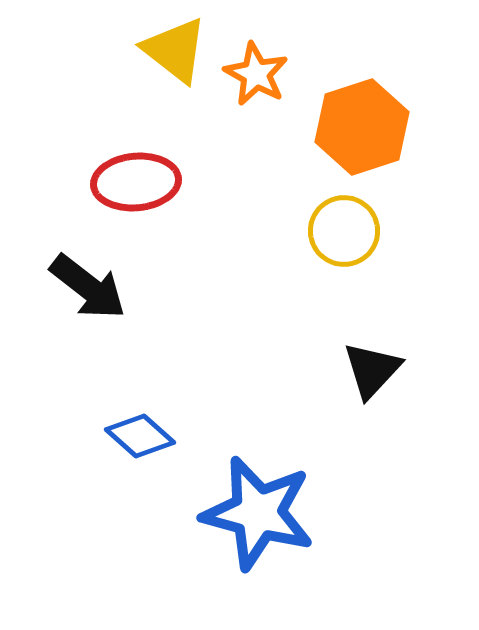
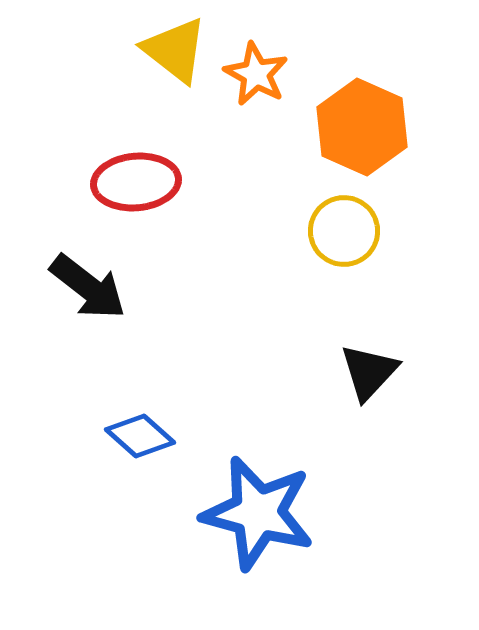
orange hexagon: rotated 18 degrees counterclockwise
black triangle: moved 3 px left, 2 px down
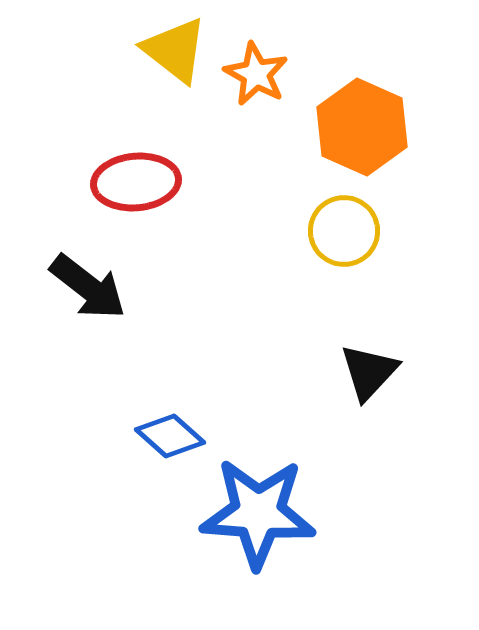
blue diamond: moved 30 px right
blue star: rotated 11 degrees counterclockwise
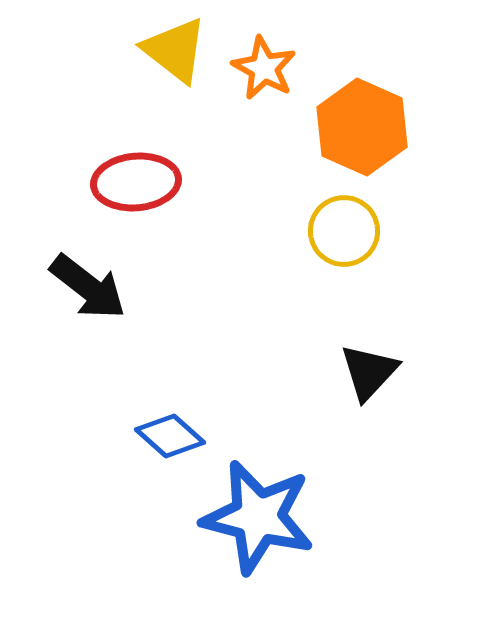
orange star: moved 8 px right, 6 px up
blue star: moved 4 px down; rotated 10 degrees clockwise
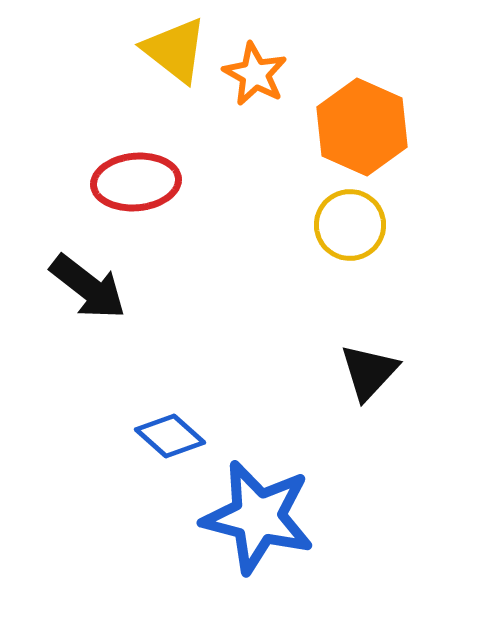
orange star: moved 9 px left, 6 px down
yellow circle: moved 6 px right, 6 px up
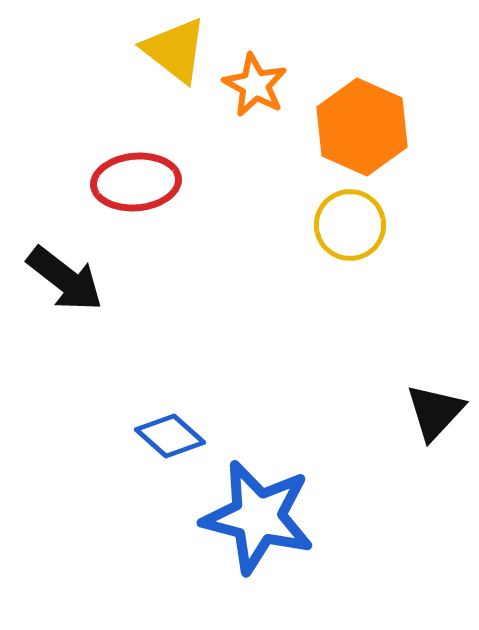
orange star: moved 11 px down
black arrow: moved 23 px left, 8 px up
black triangle: moved 66 px right, 40 px down
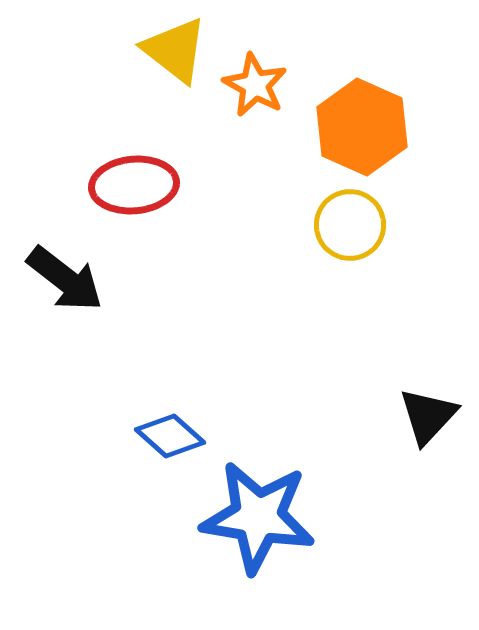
red ellipse: moved 2 px left, 3 px down
black triangle: moved 7 px left, 4 px down
blue star: rotated 5 degrees counterclockwise
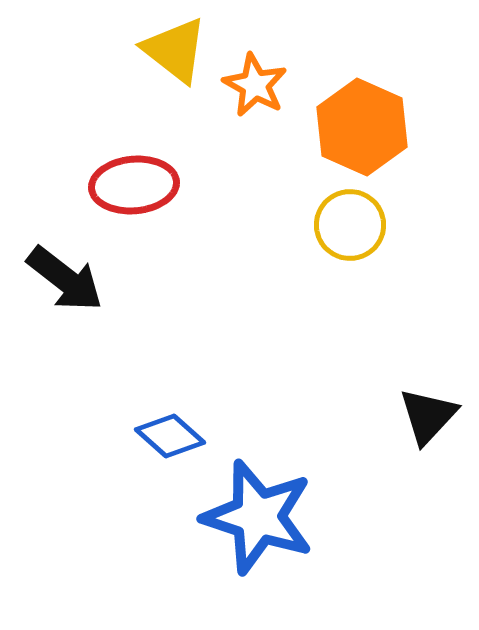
blue star: rotated 9 degrees clockwise
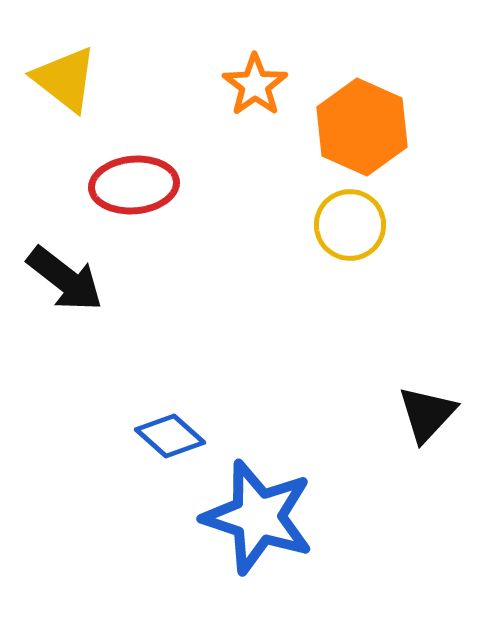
yellow triangle: moved 110 px left, 29 px down
orange star: rotated 8 degrees clockwise
black triangle: moved 1 px left, 2 px up
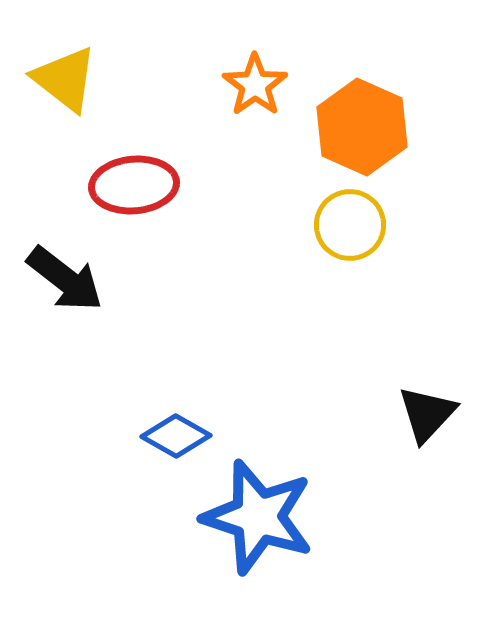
blue diamond: moved 6 px right; rotated 12 degrees counterclockwise
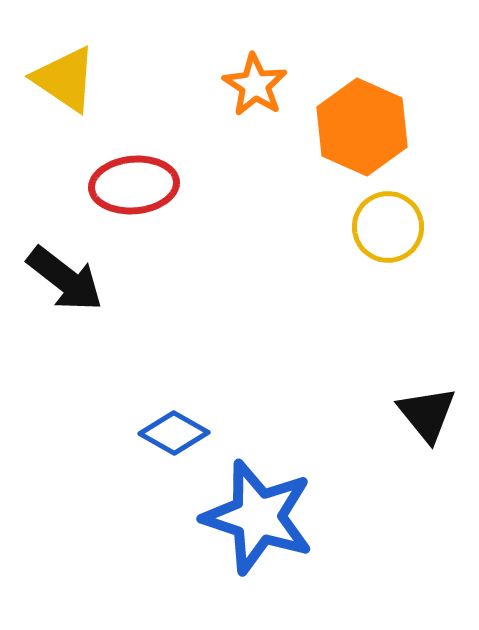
yellow triangle: rotated 4 degrees counterclockwise
orange star: rotated 4 degrees counterclockwise
yellow circle: moved 38 px right, 2 px down
black triangle: rotated 22 degrees counterclockwise
blue diamond: moved 2 px left, 3 px up
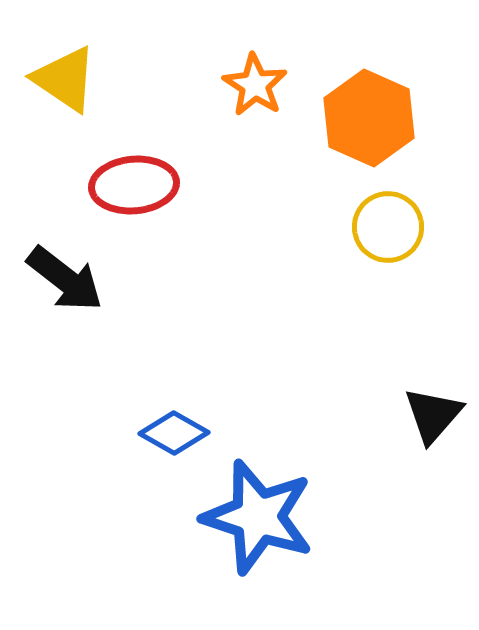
orange hexagon: moved 7 px right, 9 px up
black triangle: moved 6 px right, 1 px down; rotated 20 degrees clockwise
